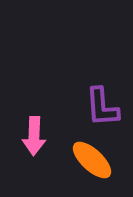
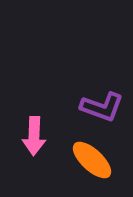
purple L-shape: rotated 66 degrees counterclockwise
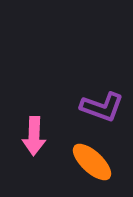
orange ellipse: moved 2 px down
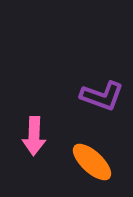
purple L-shape: moved 11 px up
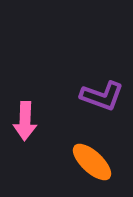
pink arrow: moved 9 px left, 15 px up
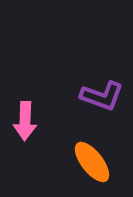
orange ellipse: rotated 9 degrees clockwise
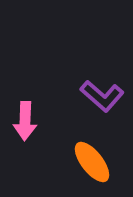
purple L-shape: rotated 21 degrees clockwise
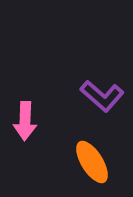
orange ellipse: rotated 6 degrees clockwise
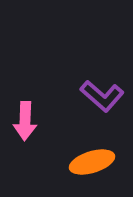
orange ellipse: rotated 75 degrees counterclockwise
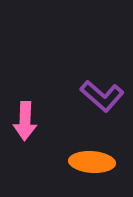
orange ellipse: rotated 21 degrees clockwise
